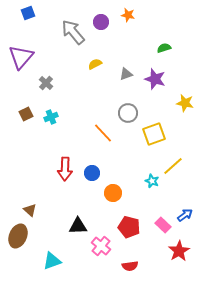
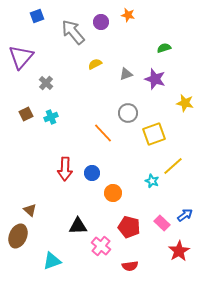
blue square: moved 9 px right, 3 px down
pink rectangle: moved 1 px left, 2 px up
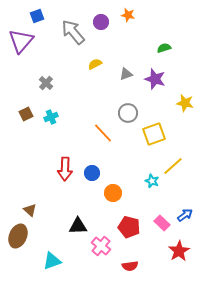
purple triangle: moved 16 px up
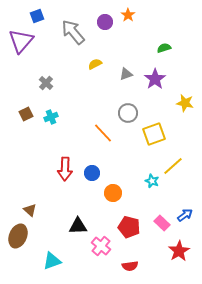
orange star: rotated 24 degrees clockwise
purple circle: moved 4 px right
purple star: rotated 20 degrees clockwise
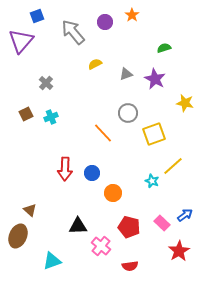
orange star: moved 4 px right
purple star: rotated 10 degrees counterclockwise
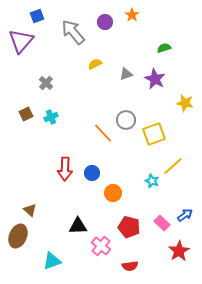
gray circle: moved 2 px left, 7 px down
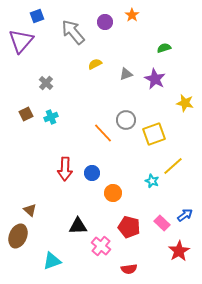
red semicircle: moved 1 px left, 3 px down
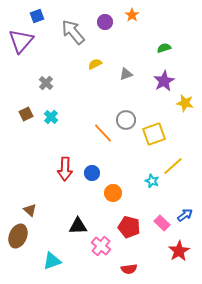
purple star: moved 9 px right, 2 px down; rotated 15 degrees clockwise
cyan cross: rotated 24 degrees counterclockwise
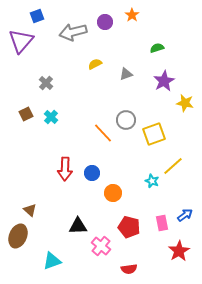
gray arrow: rotated 64 degrees counterclockwise
green semicircle: moved 7 px left
pink rectangle: rotated 35 degrees clockwise
